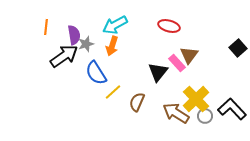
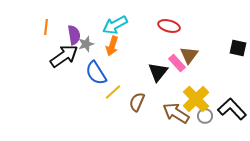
black square: rotated 36 degrees counterclockwise
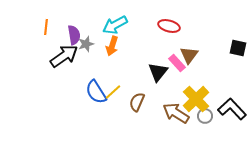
blue semicircle: moved 19 px down
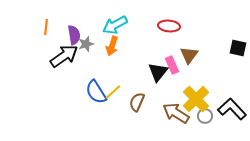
red ellipse: rotated 10 degrees counterclockwise
pink rectangle: moved 5 px left, 2 px down; rotated 18 degrees clockwise
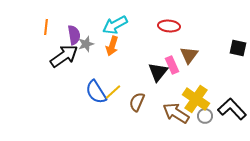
yellow cross: rotated 12 degrees counterclockwise
